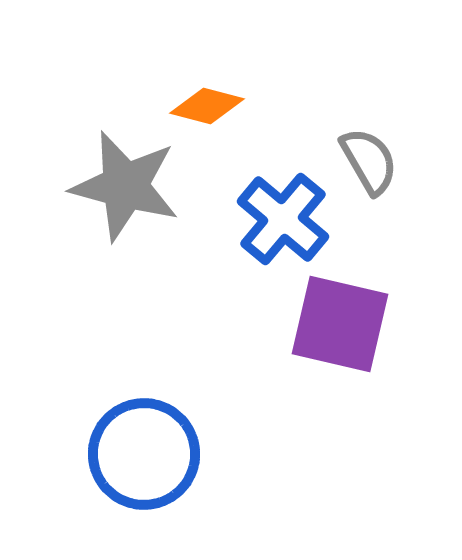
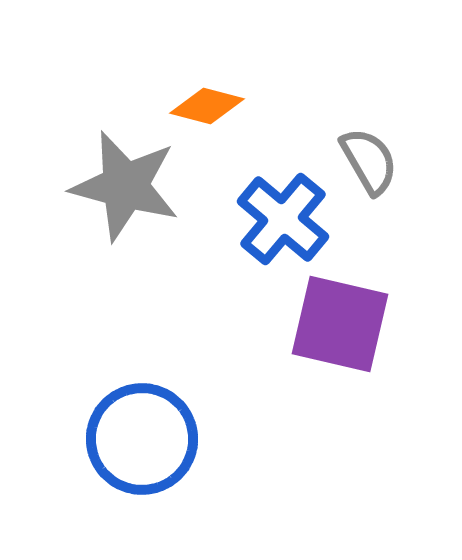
blue circle: moved 2 px left, 15 px up
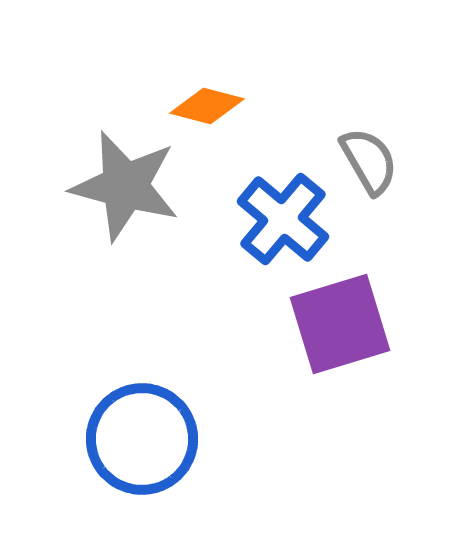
purple square: rotated 30 degrees counterclockwise
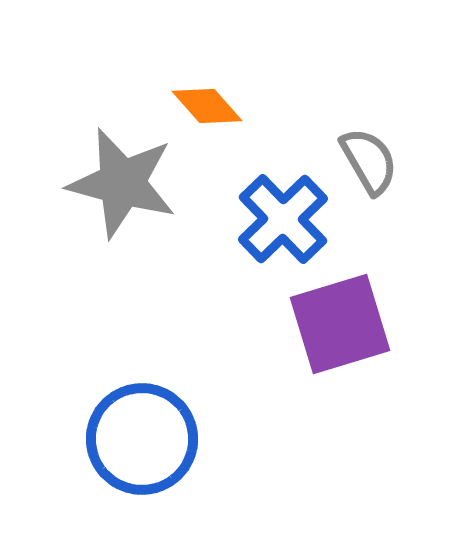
orange diamond: rotated 34 degrees clockwise
gray star: moved 3 px left, 3 px up
blue cross: rotated 6 degrees clockwise
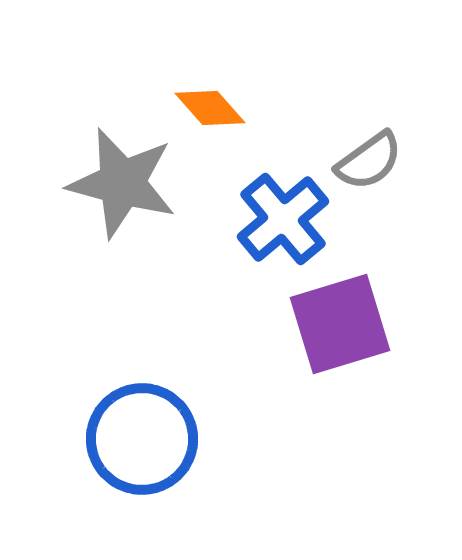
orange diamond: moved 3 px right, 2 px down
gray semicircle: rotated 84 degrees clockwise
blue cross: rotated 4 degrees clockwise
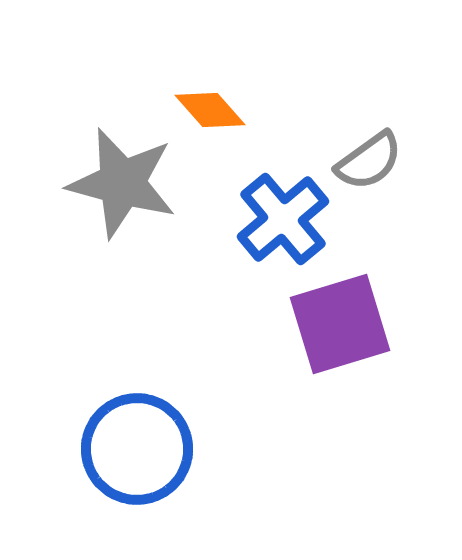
orange diamond: moved 2 px down
blue circle: moved 5 px left, 10 px down
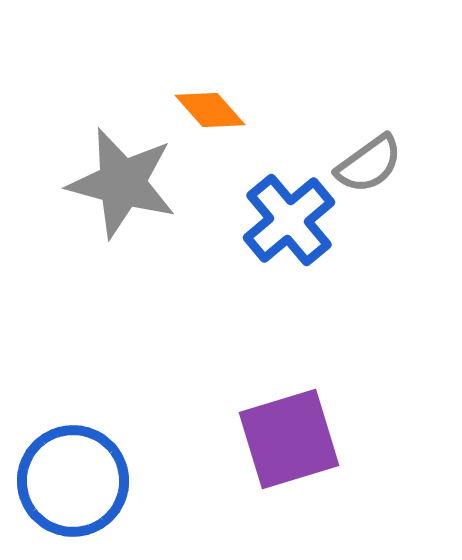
gray semicircle: moved 3 px down
blue cross: moved 6 px right, 1 px down
purple square: moved 51 px left, 115 px down
blue circle: moved 64 px left, 32 px down
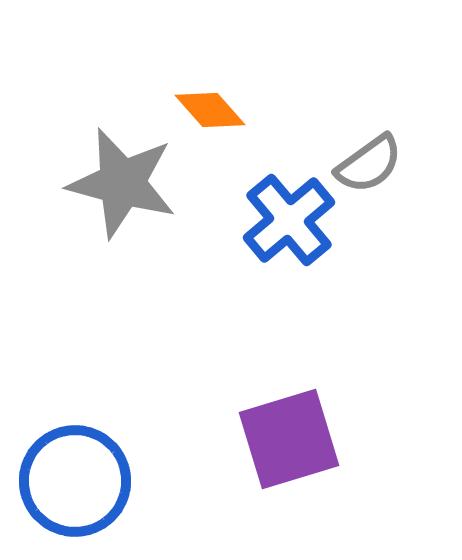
blue circle: moved 2 px right
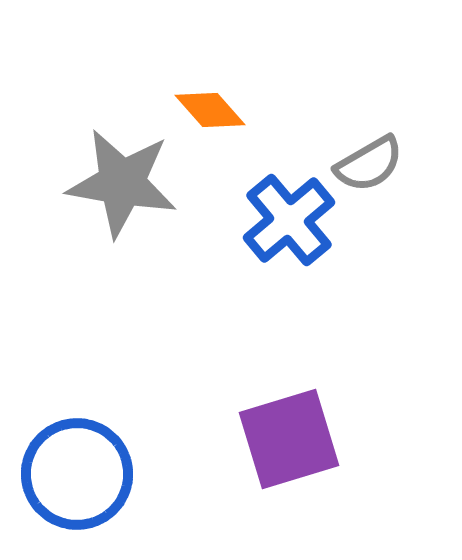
gray semicircle: rotated 6 degrees clockwise
gray star: rotated 5 degrees counterclockwise
blue circle: moved 2 px right, 7 px up
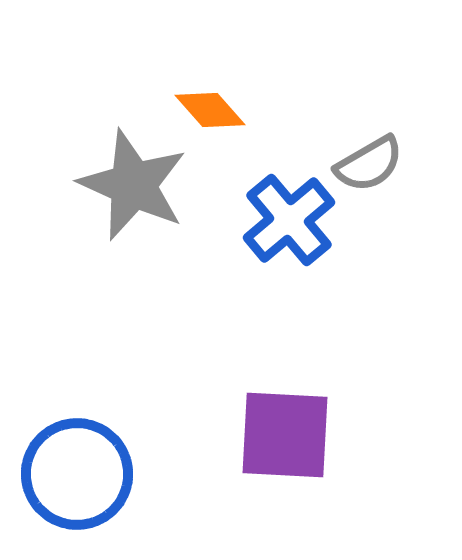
gray star: moved 11 px right, 2 px down; rotated 14 degrees clockwise
purple square: moved 4 px left, 4 px up; rotated 20 degrees clockwise
